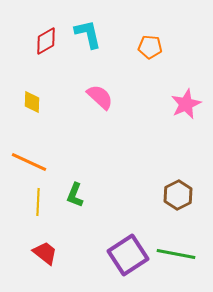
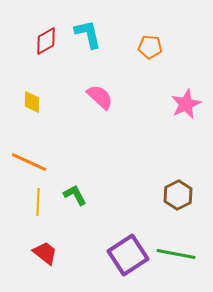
green L-shape: rotated 130 degrees clockwise
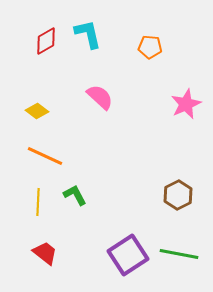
yellow diamond: moved 5 px right, 9 px down; rotated 55 degrees counterclockwise
orange line: moved 16 px right, 6 px up
green line: moved 3 px right
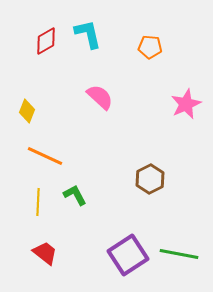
yellow diamond: moved 10 px left; rotated 75 degrees clockwise
brown hexagon: moved 28 px left, 16 px up
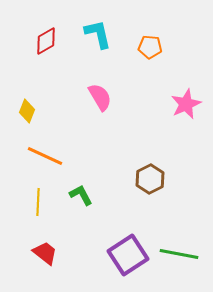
cyan L-shape: moved 10 px right
pink semicircle: rotated 16 degrees clockwise
green L-shape: moved 6 px right
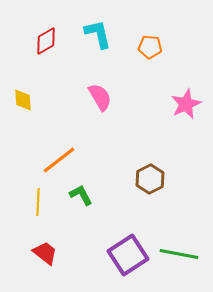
yellow diamond: moved 4 px left, 11 px up; rotated 25 degrees counterclockwise
orange line: moved 14 px right, 4 px down; rotated 63 degrees counterclockwise
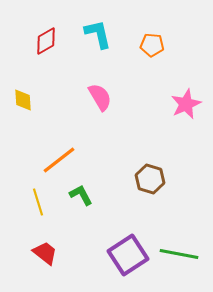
orange pentagon: moved 2 px right, 2 px up
brown hexagon: rotated 16 degrees counterclockwise
yellow line: rotated 20 degrees counterclockwise
